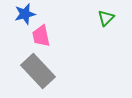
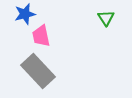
green triangle: rotated 18 degrees counterclockwise
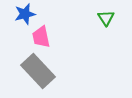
pink trapezoid: moved 1 px down
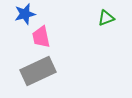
green triangle: rotated 42 degrees clockwise
gray rectangle: rotated 72 degrees counterclockwise
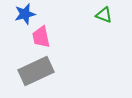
green triangle: moved 2 px left, 3 px up; rotated 42 degrees clockwise
gray rectangle: moved 2 px left
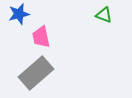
blue star: moved 6 px left
gray rectangle: moved 2 px down; rotated 16 degrees counterclockwise
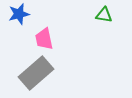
green triangle: rotated 12 degrees counterclockwise
pink trapezoid: moved 3 px right, 2 px down
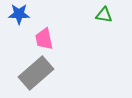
blue star: rotated 15 degrees clockwise
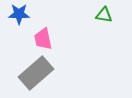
pink trapezoid: moved 1 px left
